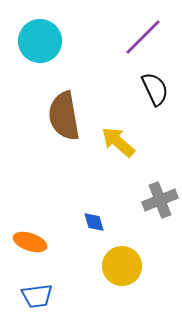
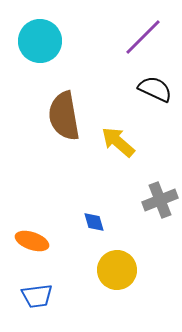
black semicircle: rotated 40 degrees counterclockwise
orange ellipse: moved 2 px right, 1 px up
yellow circle: moved 5 px left, 4 px down
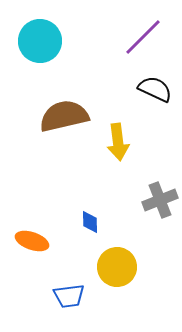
brown semicircle: rotated 87 degrees clockwise
yellow arrow: rotated 138 degrees counterclockwise
blue diamond: moved 4 px left; rotated 15 degrees clockwise
yellow circle: moved 3 px up
blue trapezoid: moved 32 px right
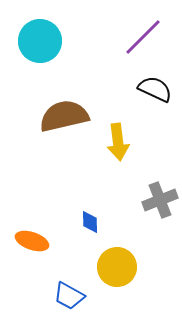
blue trapezoid: rotated 36 degrees clockwise
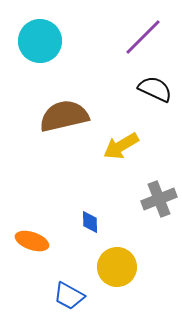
yellow arrow: moved 3 px right, 4 px down; rotated 66 degrees clockwise
gray cross: moved 1 px left, 1 px up
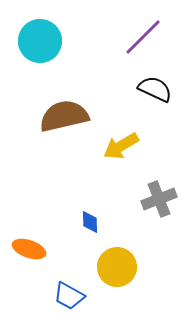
orange ellipse: moved 3 px left, 8 px down
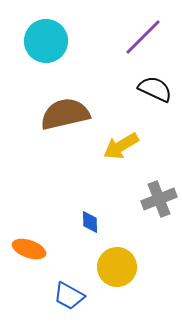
cyan circle: moved 6 px right
brown semicircle: moved 1 px right, 2 px up
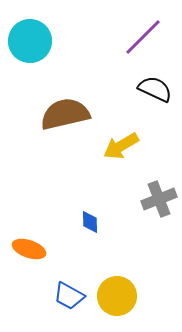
cyan circle: moved 16 px left
yellow circle: moved 29 px down
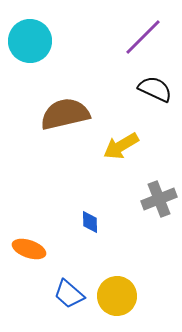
blue trapezoid: moved 2 px up; rotated 12 degrees clockwise
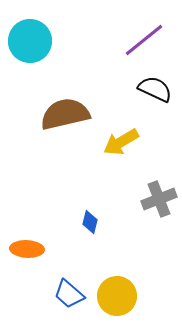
purple line: moved 1 px right, 3 px down; rotated 6 degrees clockwise
yellow arrow: moved 4 px up
blue diamond: rotated 15 degrees clockwise
orange ellipse: moved 2 px left; rotated 16 degrees counterclockwise
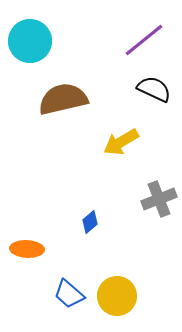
black semicircle: moved 1 px left
brown semicircle: moved 2 px left, 15 px up
blue diamond: rotated 35 degrees clockwise
